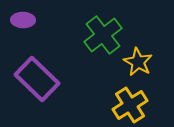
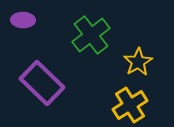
green cross: moved 12 px left
yellow star: rotated 12 degrees clockwise
purple rectangle: moved 5 px right, 4 px down
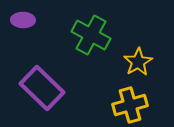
green cross: rotated 24 degrees counterclockwise
purple rectangle: moved 5 px down
yellow cross: rotated 16 degrees clockwise
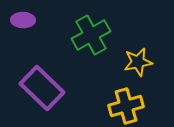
green cross: rotated 33 degrees clockwise
yellow star: rotated 20 degrees clockwise
yellow cross: moved 4 px left, 1 px down
